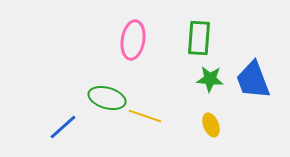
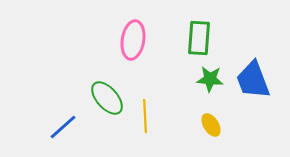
green ellipse: rotated 33 degrees clockwise
yellow line: rotated 68 degrees clockwise
yellow ellipse: rotated 10 degrees counterclockwise
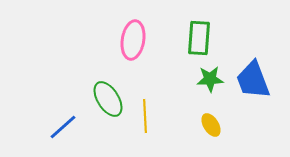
green star: rotated 8 degrees counterclockwise
green ellipse: moved 1 px right, 1 px down; rotated 9 degrees clockwise
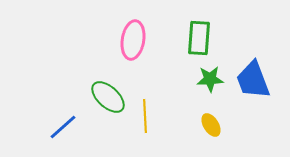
green ellipse: moved 2 px up; rotated 15 degrees counterclockwise
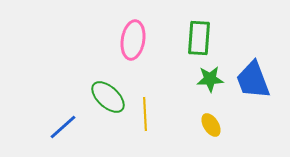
yellow line: moved 2 px up
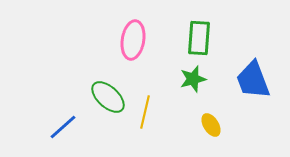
green star: moved 17 px left; rotated 12 degrees counterclockwise
yellow line: moved 2 px up; rotated 16 degrees clockwise
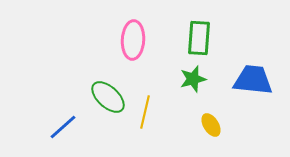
pink ellipse: rotated 6 degrees counterclockwise
blue trapezoid: rotated 117 degrees clockwise
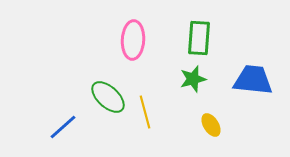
yellow line: rotated 28 degrees counterclockwise
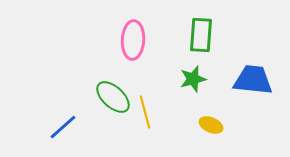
green rectangle: moved 2 px right, 3 px up
green ellipse: moved 5 px right
yellow ellipse: rotated 35 degrees counterclockwise
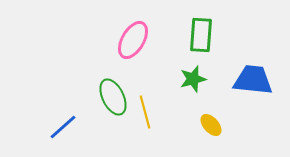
pink ellipse: rotated 27 degrees clockwise
green ellipse: rotated 21 degrees clockwise
yellow ellipse: rotated 25 degrees clockwise
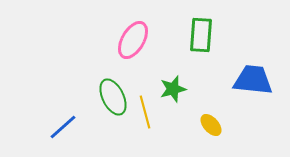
green star: moved 20 px left, 10 px down
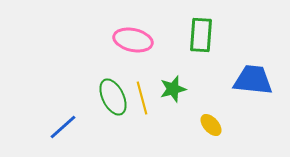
pink ellipse: rotated 72 degrees clockwise
yellow line: moved 3 px left, 14 px up
